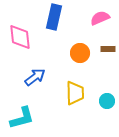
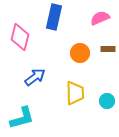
pink diamond: rotated 20 degrees clockwise
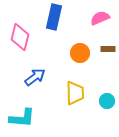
cyan L-shape: rotated 20 degrees clockwise
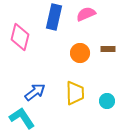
pink semicircle: moved 14 px left, 4 px up
blue arrow: moved 15 px down
cyan L-shape: rotated 128 degrees counterclockwise
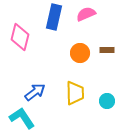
brown rectangle: moved 1 px left, 1 px down
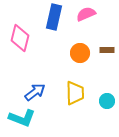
pink diamond: moved 1 px down
cyan L-shape: rotated 144 degrees clockwise
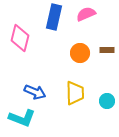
blue arrow: rotated 60 degrees clockwise
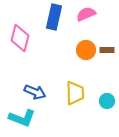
orange circle: moved 6 px right, 3 px up
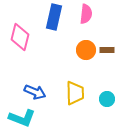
pink semicircle: rotated 120 degrees clockwise
pink diamond: moved 1 px up
cyan circle: moved 2 px up
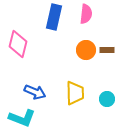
pink diamond: moved 2 px left, 7 px down
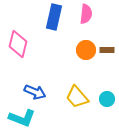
yellow trapezoid: moved 2 px right, 4 px down; rotated 140 degrees clockwise
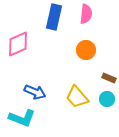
pink diamond: rotated 52 degrees clockwise
brown rectangle: moved 2 px right, 28 px down; rotated 24 degrees clockwise
